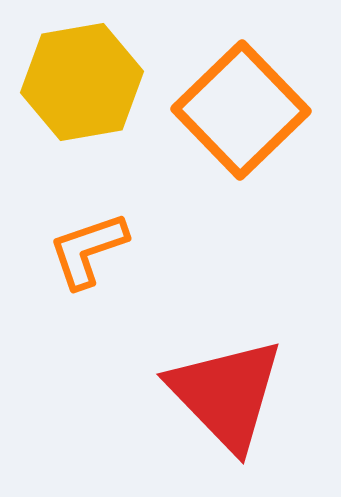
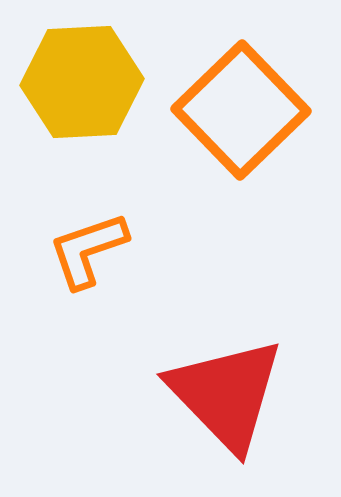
yellow hexagon: rotated 7 degrees clockwise
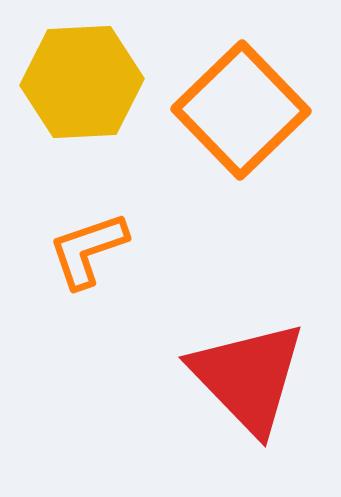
red triangle: moved 22 px right, 17 px up
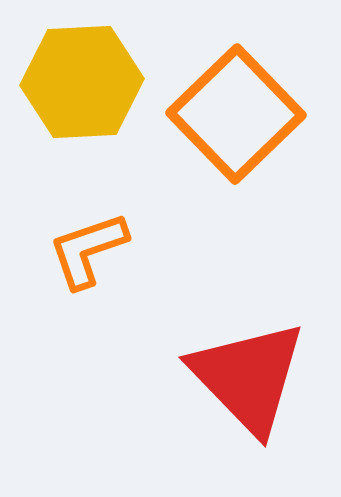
orange square: moved 5 px left, 4 px down
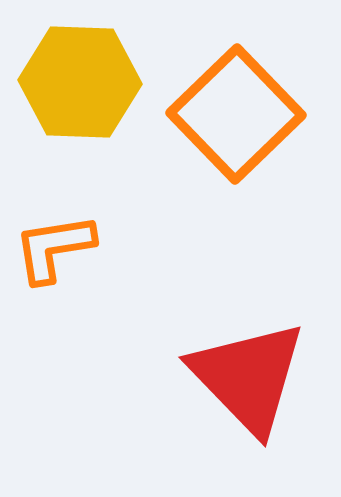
yellow hexagon: moved 2 px left; rotated 5 degrees clockwise
orange L-shape: moved 34 px left, 2 px up; rotated 10 degrees clockwise
